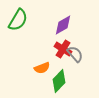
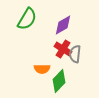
green semicircle: moved 9 px right, 1 px up
gray semicircle: rotated 132 degrees counterclockwise
orange semicircle: moved 1 px down; rotated 21 degrees clockwise
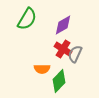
gray semicircle: rotated 18 degrees clockwise
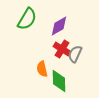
purple diamond: moved 4 px left, 1 px down
red cross: moved 1 px left
orange semicircle: rotated 77 degrees clockwise
green diamond: rotated 45 degrees counterclockwise
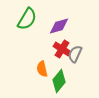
purple diamond: rotated 15 degrees clockwise
green diamond: rotated 40 degrees clockwise
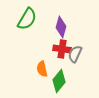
purple diamond: moved 2 px right, 1 px down; rotated 60 degrees counterclockwise
red cross: rotated 24 degrees counterclockwise
